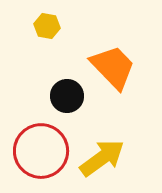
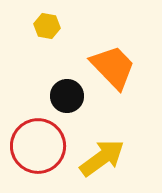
red circle: moved 3 px left, 5 px up
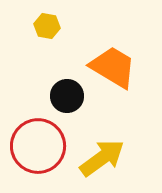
orange trapezoid: rotated 15 degrees counterclockwise
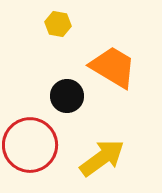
yellow hexagon: moved 11 px right, 2 px up
red circle: moved 8 px left, 1 px up
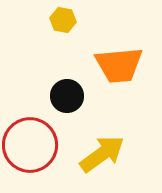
yellow hexagon: moved 5 px right, 4 px up
orange trapezoid: moved 6 px right, 2 px up; rotated 144 degrees clockwise
yellow arrow: moved 4 px up
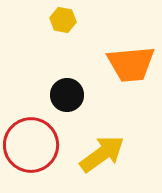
orange trapezoid: moved 12 px right, 1 px up
black circle: moved 1 px up
red circle: moved 1 px right
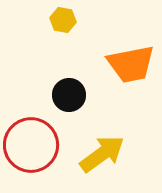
orange trapezoid: rotated 6 degrees counterclockwise
black circle: moved 2 px right
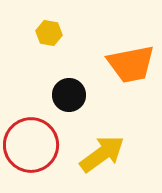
yellow hexagon: moved 14 px left, 13 px down
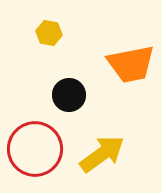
red circle: moved 4 px right, 4 px down
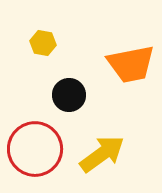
yellow hexagon: moved 6 px left, 10 px down
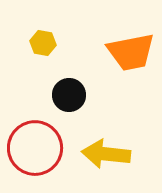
orange trapezoid: moved 12 px up
red circle: moved 1 px up
yellow arrow: moved 4 px right; rotated 138 degrees counterclockwise
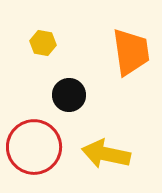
orange trapezoid: rotated 87 degrees counterclockwise
red circle: moved 1 px left, 1 px up
yellow arrow: rotated 6 degrees clockwise
